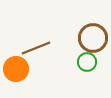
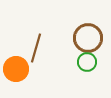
brown circle: moved 5 px left
brown line: rotated 52 degrees counterclockwise
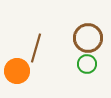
green circle: moved 2 px down
orange circle: moved 1 px right, 2 px down
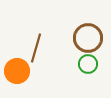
green circle: moved 1 px right
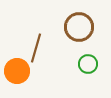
brown circle: moved 9 px left, 11 px up
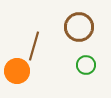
brown line: moved 2 px left, 2 px up
green circle: moved 2 px left, 1 px down
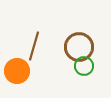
brown circle: moved 20 px down
green circle: moved 2 px left, 1 px down
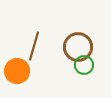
brown circle: moved 1 px left
green circle: moved 1 px up
